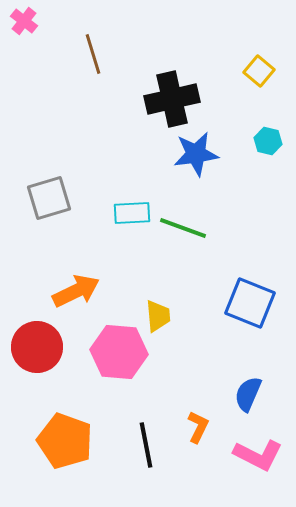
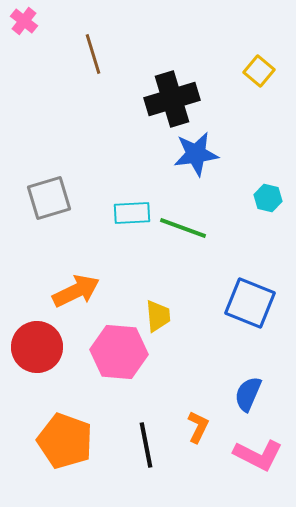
black cross: rotated 4 degrees counterclockwise
cyan hexagon: moved 57 px down
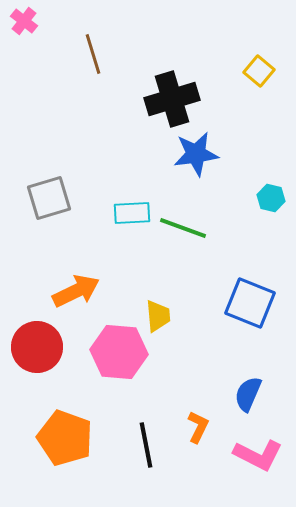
cyan hexagon: moved 3 px right
orange pentagon: moved 3 px up
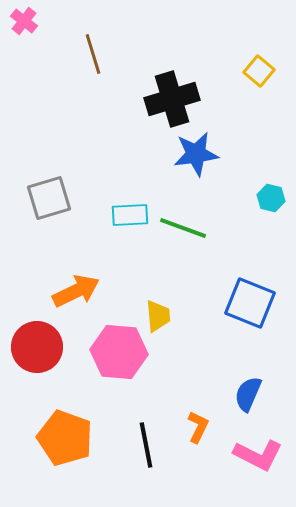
cyan rectangle: moved 2 px left, 2 px down
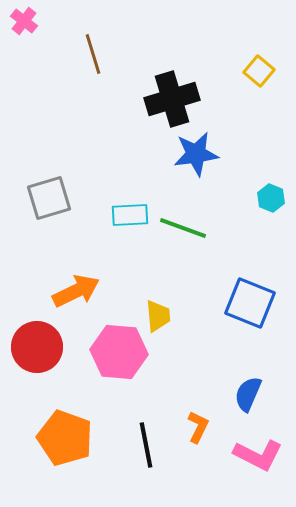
cyan hexagon: rotated 8 degrees clockwise
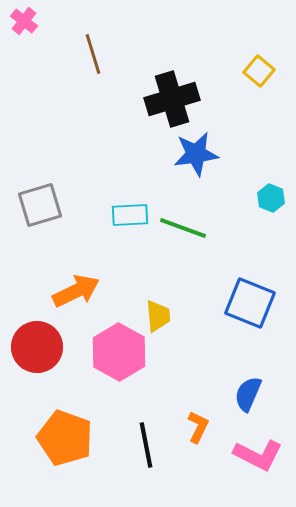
gray square: moved 9 px left, 7 px down
pink hexagon: rotated 24 degrees clockwise
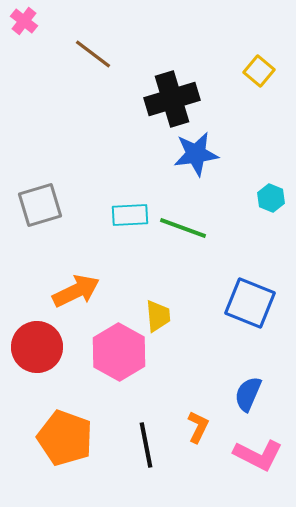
brown line: rotated 36 degrees counterclockwise
